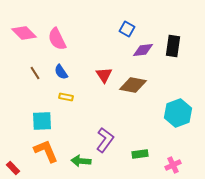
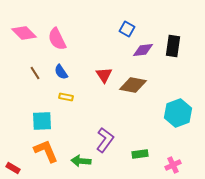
red rectangle: rotated 16 degrees counterclockwise
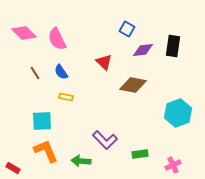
red triangle: moved 13 px up; rotated 12 degrees counterclockwise
purple L-shape: rotated 100 degrees clockwise
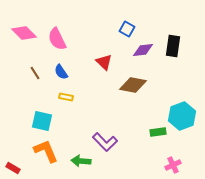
cyan hexagon: moved 4 px right, 3 px down
cyan square: rotated 15 degrees clockwise
purple L-shape: moved 2 px down
green rectangle: moved 18 px right, 22 px up
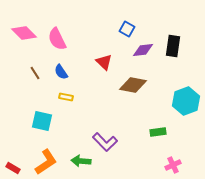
cyan hexagon: moved 4 px right, 15 px up
orange L-shape: moved 11 px down; rotated 80 degrees clockwise
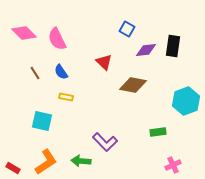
purple diamond: moved 3 px right
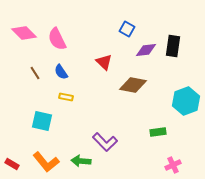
orange L-shape: rotated 84 degrees clockwise
red rectangle: moved 1 px left, 4 px up
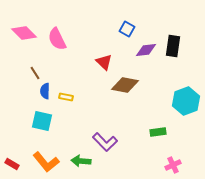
blue semicircle: moved 16 px left, 19 px down; rotated 35 degrees clockwise
brown diamond: moved 8 px left
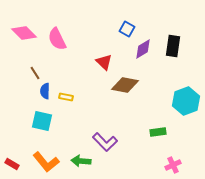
purple diamond: moved 3 px left, 1 px up; rotated 25 degrees counterclockwise
